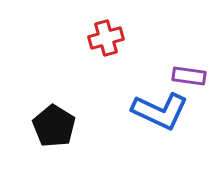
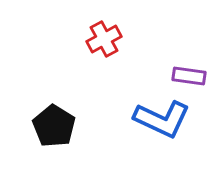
red cross: moved 2 px left, 1 px down; rotated 12 degrees counterclockwise
blue L-shape: moved 2 px right, 8 px down
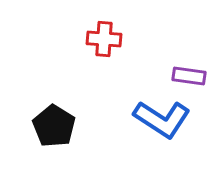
red cross: rotated 32 degrees clockwise
blue L-shape: rotated 8 degrees clockwise
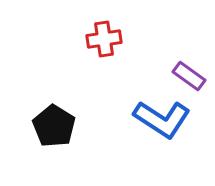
red cross: rotated 12 degrees counterclockwise
purple rectangle: rotated 28 degrees clockwise
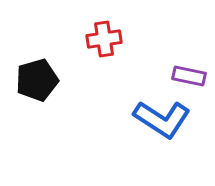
purple rectangle: rotated 24 degrees counterclockwise
black pentagon: moved 17 px left, 46 px up; rotated 24 degrees clockwise
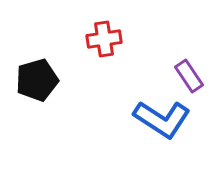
purple rectangle: rotated 44 degrees clockwise
